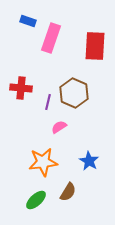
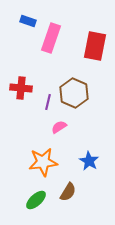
red rectangle: rotated 8 degrees clockwise
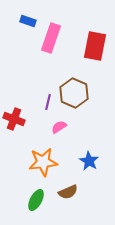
red cross: moved 7 px left, 31 px down; rotated 15 degrees clockwise
brown semicircle: rotated 36 degrees clockwise
green ellipse: rotated 20 degrees counterclockwise
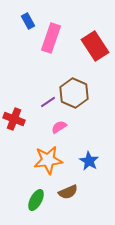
blue rectangle: rotated 42 degrees clockwise
red rectangle: rotated 44 degrees counterclockwise
purple line: rotated 42 degrees clockwise
orange star: moved 5 px right, 2 px up
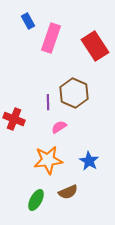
purple line: rotated 56 degrees counterclockwise
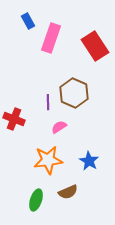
green ellipse: rotated 10 degrees counterclockwise
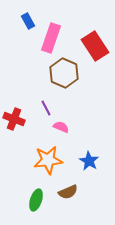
brown hexagon: moved 10 px left, 20 px up
purple line: moved 2 px left, 6 px down; rotated 28 degrees counterclockwise
pink semicircle: moved 2 px right; rotated 56 degrees clockwise
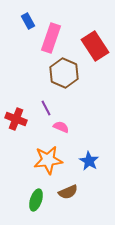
red cross: moved 2 px right
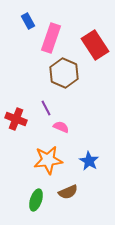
red rectangle: moved 1 px up
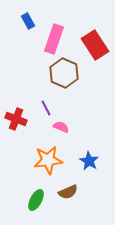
pink rectangle: moved 3 px right, 1 px down
green ellipse: rotated 10 degrees clockwise
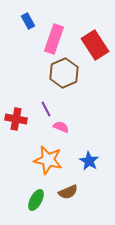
brown hexagon: rotated 12 degrees clockwise
purple line: moved 1 px down
red cross: rotated 10 degrees counterclockwise
orange star: rotated 20 degrees clockwise
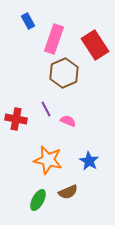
pink semicircle: moved 7 px right, 6 px up
green ellipse: moved 2 px right
